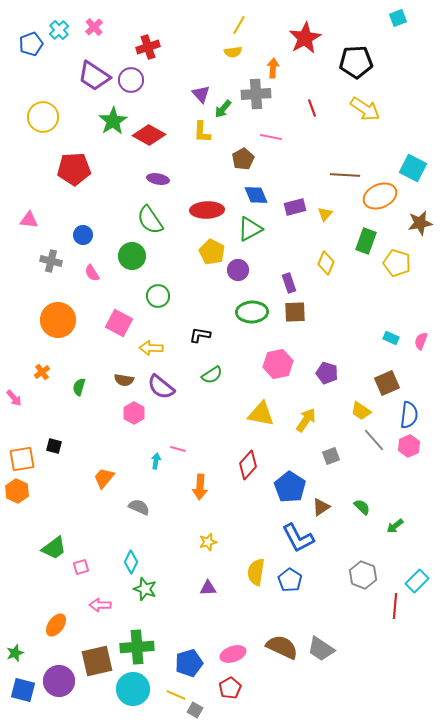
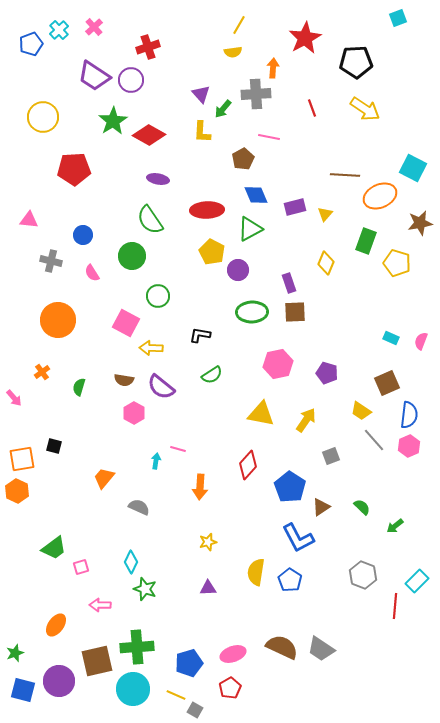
pink line at (271, 137): moved 2 px left
pink square at (119, 323): moved 7 px right
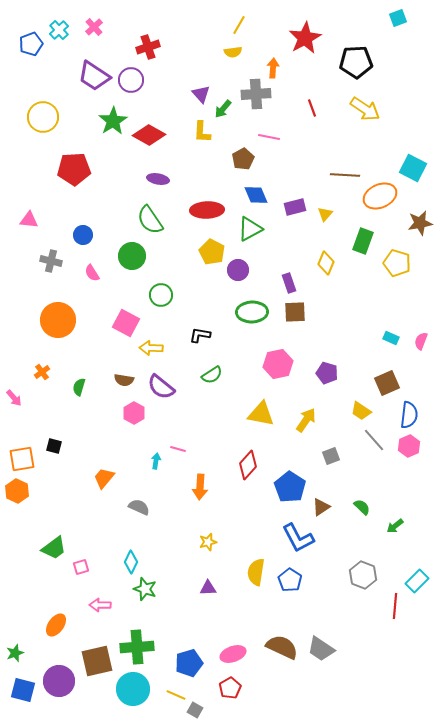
green rectangle at (366, 241): moved 3 px left
green circle at (158, 296): moved 3 px right, 1 px up
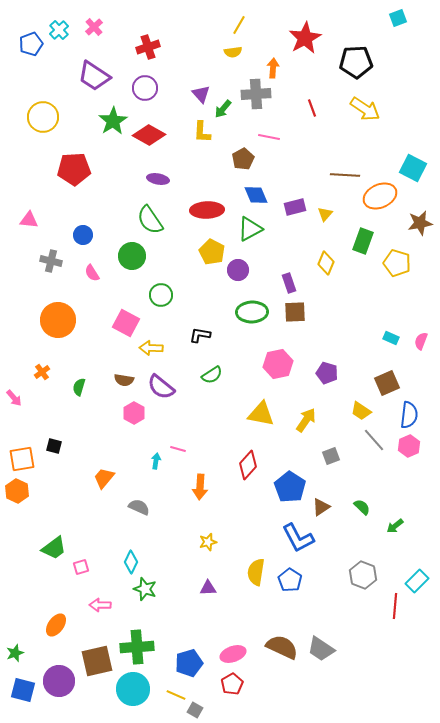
purple circle at (131, 80): moved 14 px right, 8 px down
red pentagon at (230, 688): moved 2 px right, 4 px up
